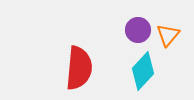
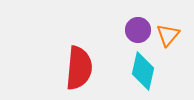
cyan diamond: rotated 30 degrees counterclockwise
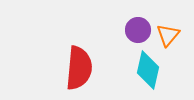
cyan diamond: moved 5 px right, 1 px up
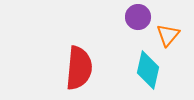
purple circle: moved 13 px up
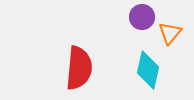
purple circle: moved 4 px right
orange triangle: moved 2 px right, 2 px up
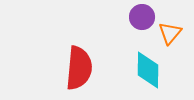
cyan diamond: rotated 12 degrees counterclockwise
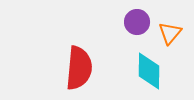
purple circle: moved 5 px left, 5 px down
cyan diamond: moved 1 px right, 1 px down
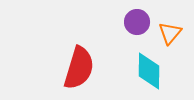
red semicircle: rotated 12 degrees clockwise
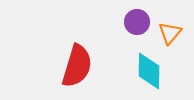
red semicircle: moved 2 px left, 2 px up
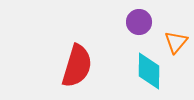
purple circle: moved 2 px right
orange triangle: moved 6 px right, 9 px down
